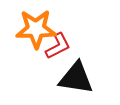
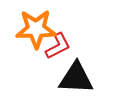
black triangle: rotated 6 degrees counterclockwise
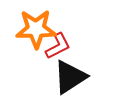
black triangle: moved 6 px left, 1 px up; rotated 36 degrees counterclockwise
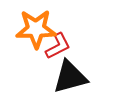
black triangle: rotated 18 degrees clockwise
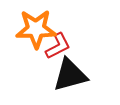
black triangle: moved 2 px up
